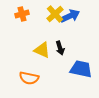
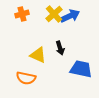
yellow cross: moved 1 px left
yellow triangle: moved 4 px left, 5 px down
orange semicircle: moved 3 px left
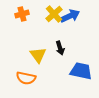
yellow triangle: rotated 30 degrees clockwise
blue trapezoid: moved 2 px down
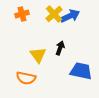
black arrow: rotated 144 degrees counterclockwise
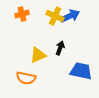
yellow cross: moved 1 px right, 2 px down; rotated 24 degrees counterclockwise
yellow triangle: rotated 42 degrees clockwise
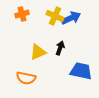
blue arrow: moved 1 px right, 2 px down
yellow triangle: moved 3 px up
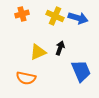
blue arrow: moved 7 px right; rotated 42 degrees clockwise
blue trapezoid: rotated 55 degrees clockwise
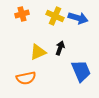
orange semicircle: rotated 24 degrees counterclockwise
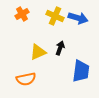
orange cross: rotated 16 degrees counterclockwise
blue trapezoid: rotated 30 degrees clockwise
orange semicircle: moved 1 px down
